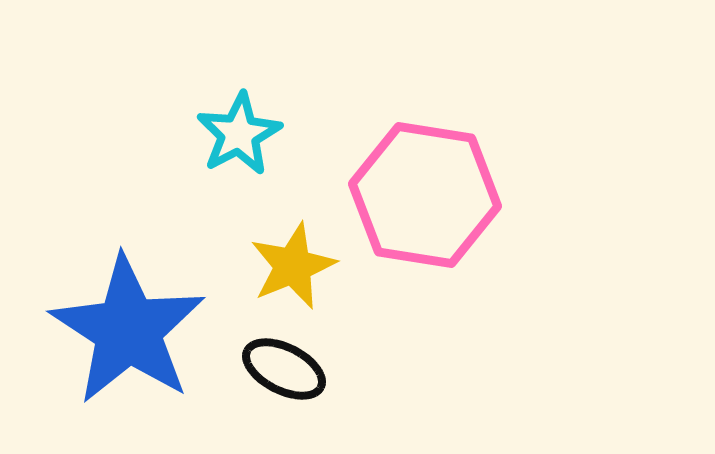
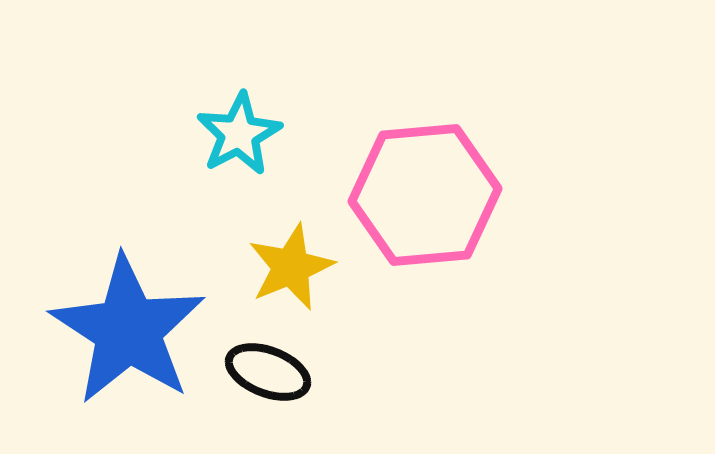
pink hexagon: rotated 14 degrees counterclockwise
yellow star: moved 2 px left, 1 px down
black ellipse: moved 16 px left, 3 px down; rotated 6 degrees counterclockwise
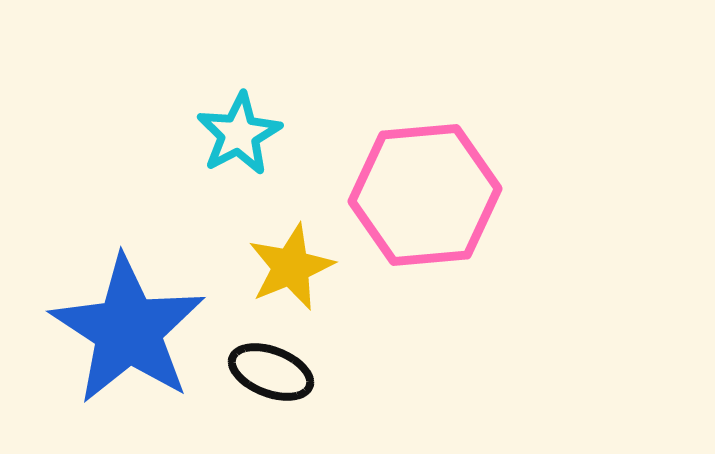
black ellipse: moved 3 px right
